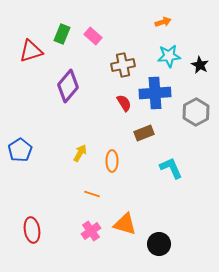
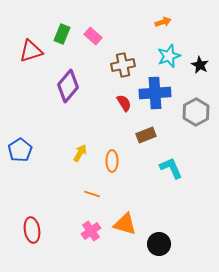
cyan star: rotated 15 degrees counterclockwise
brown rectangle: moved 2 px right, 2 px down
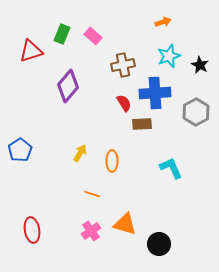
brown rectangle: moved 4 px left, 11 px up; rotated 18 degrees clockwise
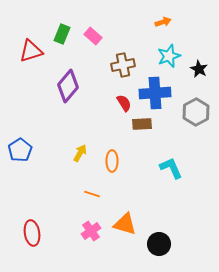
black star: moved 1 px left, 4 px down
red ellipse: moved 3 px down
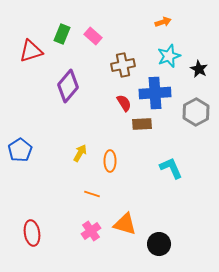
orange ellipse: moved 2 px left
